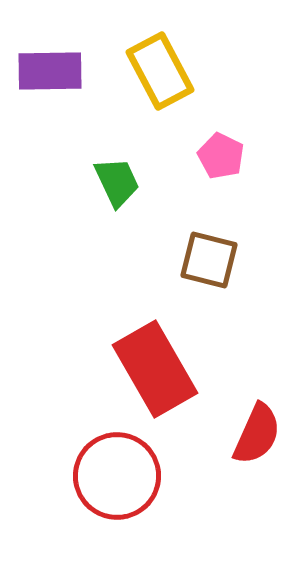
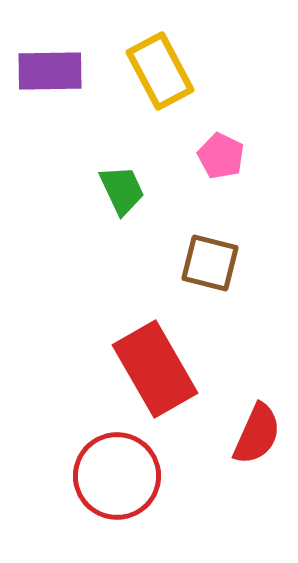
green trapezoid: moved 5 px right, 8 px down
brown square: moved 1 px right, 3 px down
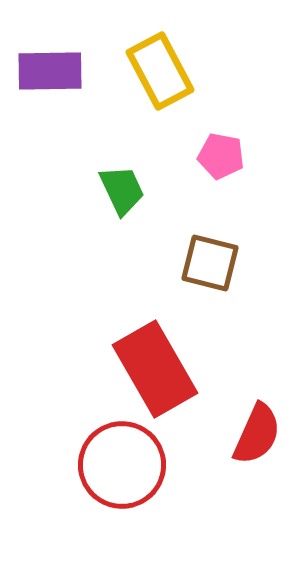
pink pentagon: rotated 15 degrees counterclockwise
red circle: moved 5 px right, 11 px up
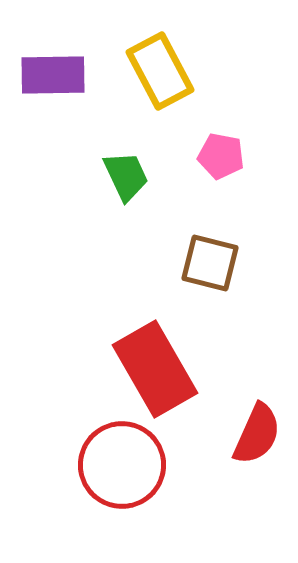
purple rectangle: moved 3 px right, 4 px down
green trapezoid: moved 4 px right, 14 px up
